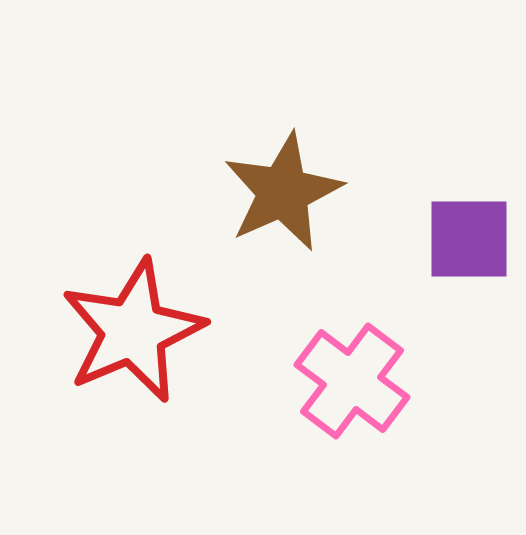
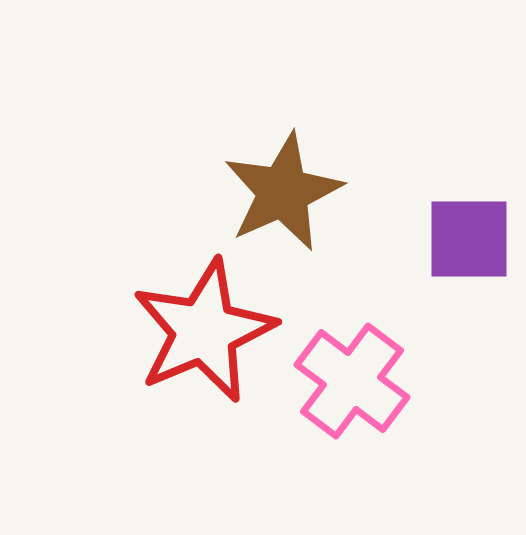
red star: moved 71 px right
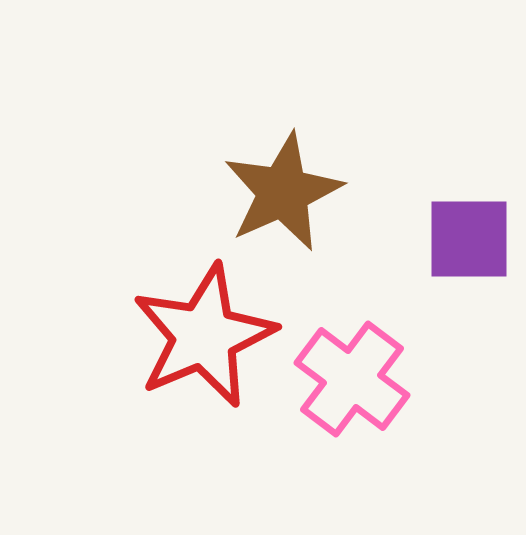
red star: moved 5 px down
pink cross: moved 2 px up
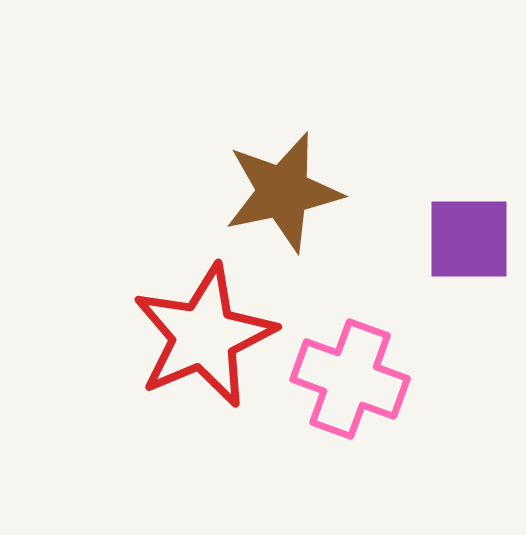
brown star: rotated 12 degrees clockwise
pink cross: moved 2 px left; rotated 17 degrees counterclockwise
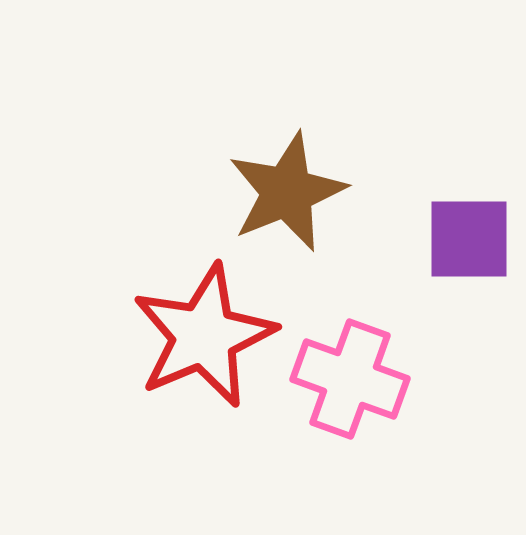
brown star: moved 4 px right; rotated 10 degrees counterclockwise
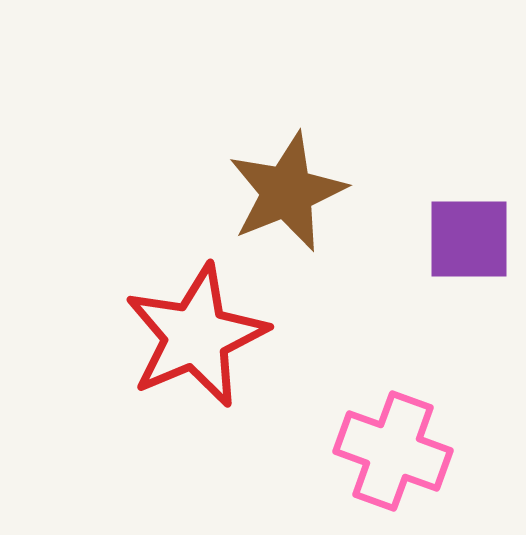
red star: moved 8 px left
pink cross: moved 43 px right, 72 px down
